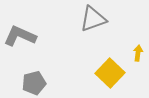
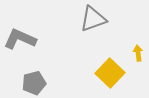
gray L-shape: moved 3 px down
yellow arrow: rotated 14 degrees counterclockwise
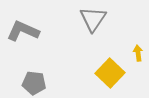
gray triangle: rotated 36 degrees counterclockwise
gray L-shape: moved 3 px right, 8 px up
gray pentagon: rotated 20 degrees clockwise
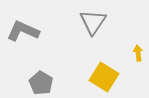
gray triangle: moved 3 px down
yellow square: moved 6 px left, 4 px down; rotated 12 degrees counterclockwise
gray pentagon: moved 7 px right; rotated 25 degrees clockwise
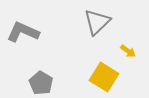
gray triangle: moved 4 px right; rotated 12 degrees clockwise
gray L-shape: moved 1 px down
yellow arrow: moved 10 px left, 2 px up; rotated 133 degrees clockwise
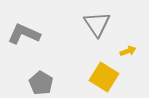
gray triangle: moved 2 px down; rotated 20 degrees counterclockwise
gray L-shape: moved 1 px right, 2 px down
yellow arrow: rotated 56 degrees counterclockwise
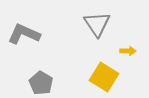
yellow arrow: rotated 21 degrees clockwise
